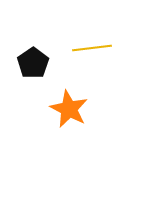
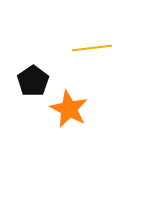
black pentagon: moved 18 px down
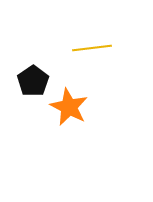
orange star: moved 2 px up
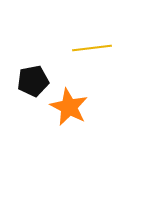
black pentagon: rotated 24 degrees clockwise
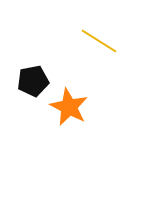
yellow line: moved 7 px right, 7 px up; rotated 39 degrees clockwise
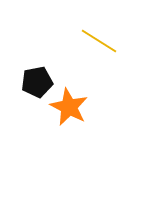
black pentagon: moved 4 px right, 1 px down
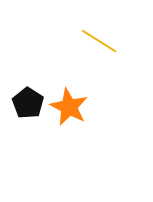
black pentagon: moved 9 px left, 21 px down; rotated 28 degrees counterclockwise
